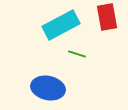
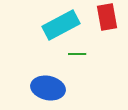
green line: rotated 18 degrees counterclockwise
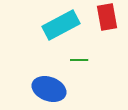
green line: moved 2 px right, 6 px down
blue ellipse: moved 1 px right, 1 px down; rotated 8 degrees clockwise
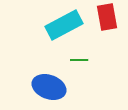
cyan rectangle: moved 3 px right
blue ellipse: moved 2 px up
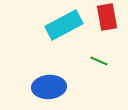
green line: moved 20 px right, 1 px down; rotated 24 degrees clockwise
blue ellipse: rotated 24 degrees counterclockwise
